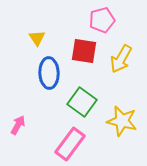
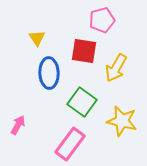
yellow arrow: moved 5 px left, 9 px down
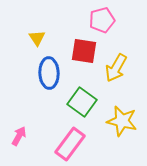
pink arrow: moved 1 px right, 11 px down
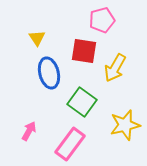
yellow arrow: moved 1 px left
blue ellipse: rotated 12 degrees counterclockwise
yellow star: moved 3 px right, 4 px down; rotated 28 degrees counterclockwise
pink arrow: moved 10 px right, 5 px up
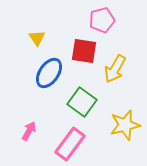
yellow arrow: moved 1 px down
blue ellipse: rotated 48 degrees clockwise
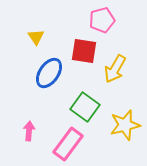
yellow triangle: moved 1 px left, 1 px up
green square: moved 3 px right, 5 px down
pink arrow: rotated 24 degrees counterclockwise
pink rectangle: moved 2 px left
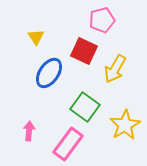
red square: rotated 16 degrees clockwise
yellow star: rotated 16 degrees counterclockwise
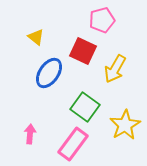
yellow triangle: rotated 18 degrees counterclockwise
red square: moved 1 px left
pink arrow: moved 1 px right, 3 px down
pink rectangle: moved 5 px right
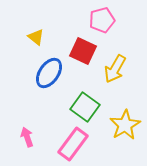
pink arrow: moved 3 px left, 3 px down; rotated 24 degrees counterclockwise
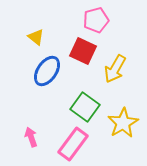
pink pentagon: moved 6 px left
blue ellipse: moved 2 px left, 2 px up
yellow star: moved 2 px left, 2 px up
pink arrow: moved 4 px right
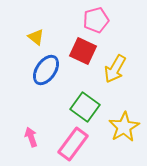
blue ellipse: moved 1 px left, 1 px up
yellow star: moved 1 px right, 4 px down
